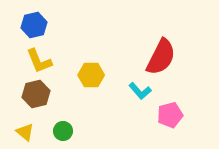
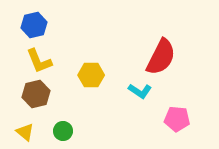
cyan L-shape: rotated 15 degrees counterclockwise
pink pentagon: moved 7 px right, 4 px down; rotated 20 degrees clockwise
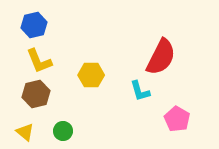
cyan L-shape: rotated 40 degrees clockwise
pink pentagon: rotated 25 degrees clockwise
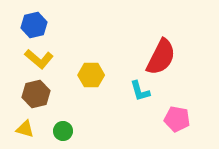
yellow L-shape: moved 2 px up; rotated 28 degrees counterclockwise
pink pentagon: rotated 20 degrees counterclockwise
yellow triangle: moved 3 px up; rotated 24 degrees counterclockwise
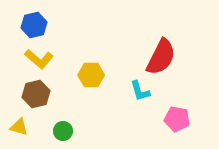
yellow triangle: moved 6 px left, 2 px up
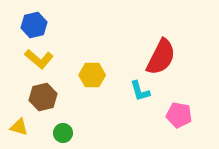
yellow hexagon: moved 1 px right
brown hexagon: moved 7 px right, 3 px down
pink pentagon: moved 2 px right, 4 px up
green circle: moved 2 px down
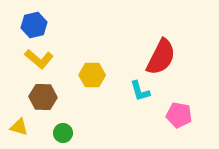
brown hexagon: rotated 16 degrees clockwise
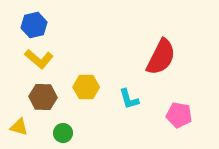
yellow hexagon: moved 6 px left, 12 px down
cyan L-shape: moved 11 px left, 8 px down
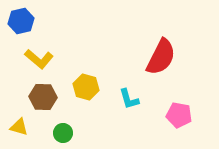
blue hexagon: moved 13 px left, 4 px up
yellow hexagon: rotated 15 degrees clockwise
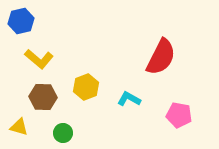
yellow hexagon: rotated 25 degrees clockwise
cyan L-shape: rotated 135 degrees clockwise
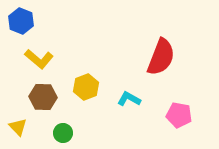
blue hexagon: rotated 25 degrees counterclockwise
red semicircle: rotated 6 degrees counterclockwise
yellow triangle: moved 1 px left; rotated 30 degrees clockwise
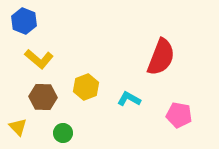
blue hexagon: moved 3 px right
